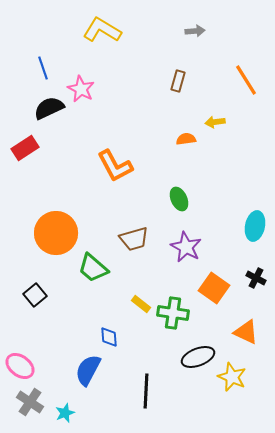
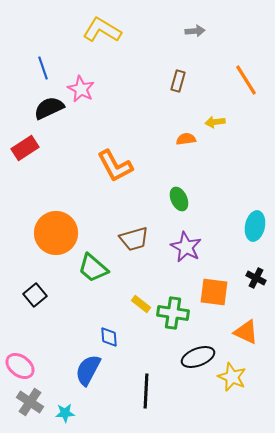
orange square: moved 4 px down; rotated 28 degrees counterclockwise
cyan star: rotated 18 degrees clockwise
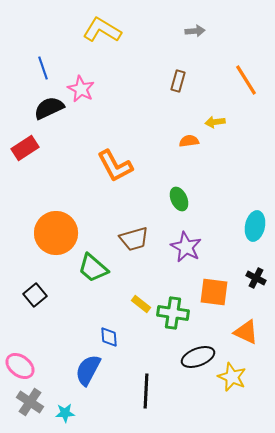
orange semicircle: moved 3 px right, 2 px down
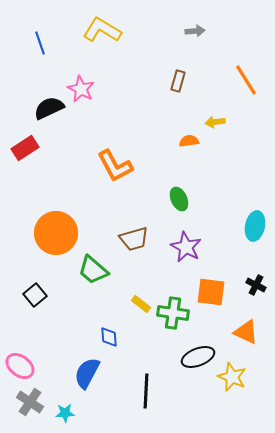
blue line: moved 3 px left, 25 px up
green trapezoid: moved 2 px down
black cross: moved 7 px down
orange square: moved 3 px left
blue semicircle: moved 1 px left, 3 px down
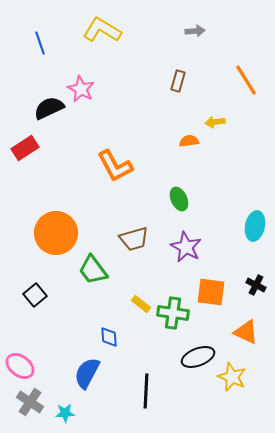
green trapezoid: rotated 12 degrees clockwise
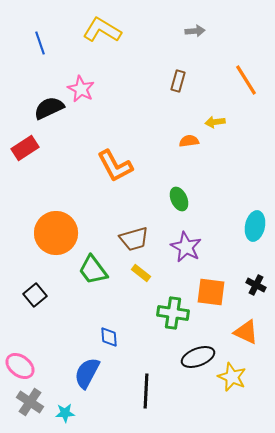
yellow rectangle: moved 31 px up
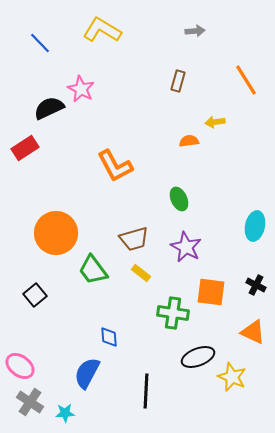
blue line: rotated 25 degrees counterclockwise
orange triangle: moved 7 px right
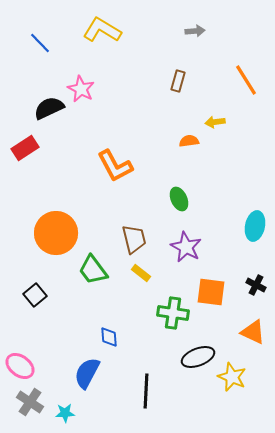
brown trapezoid: rotated 88 degrees counterclockwise
